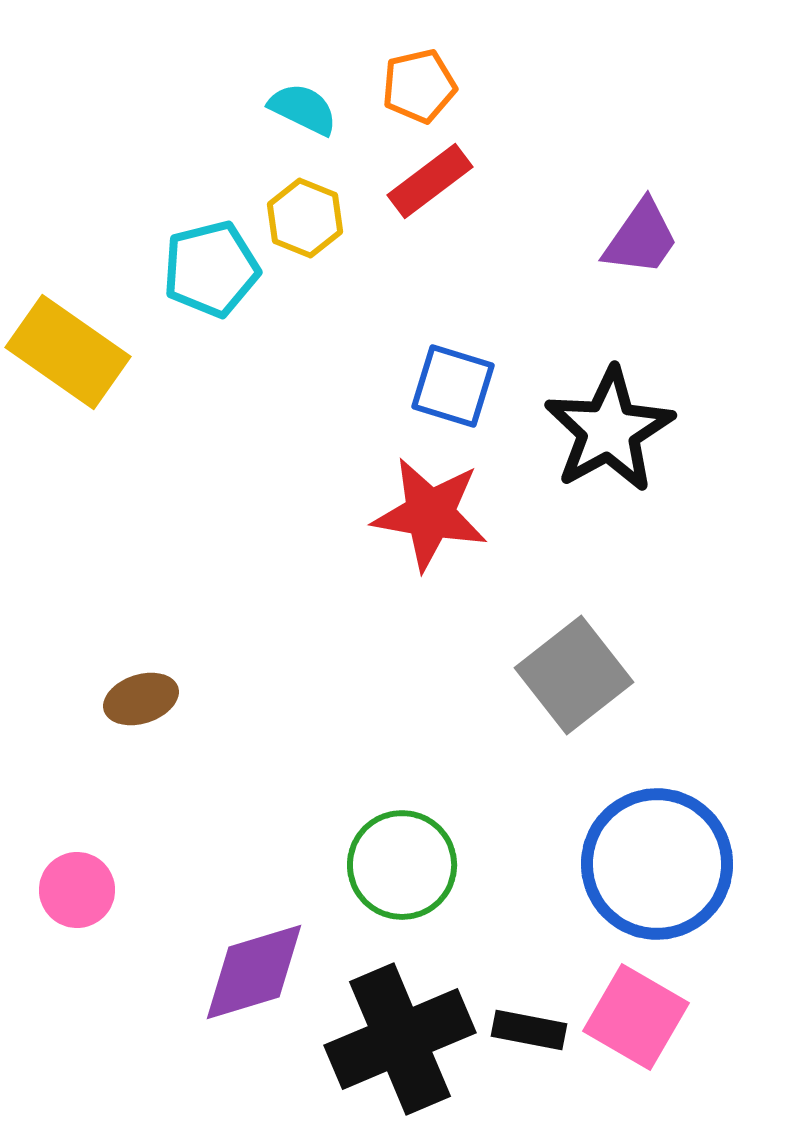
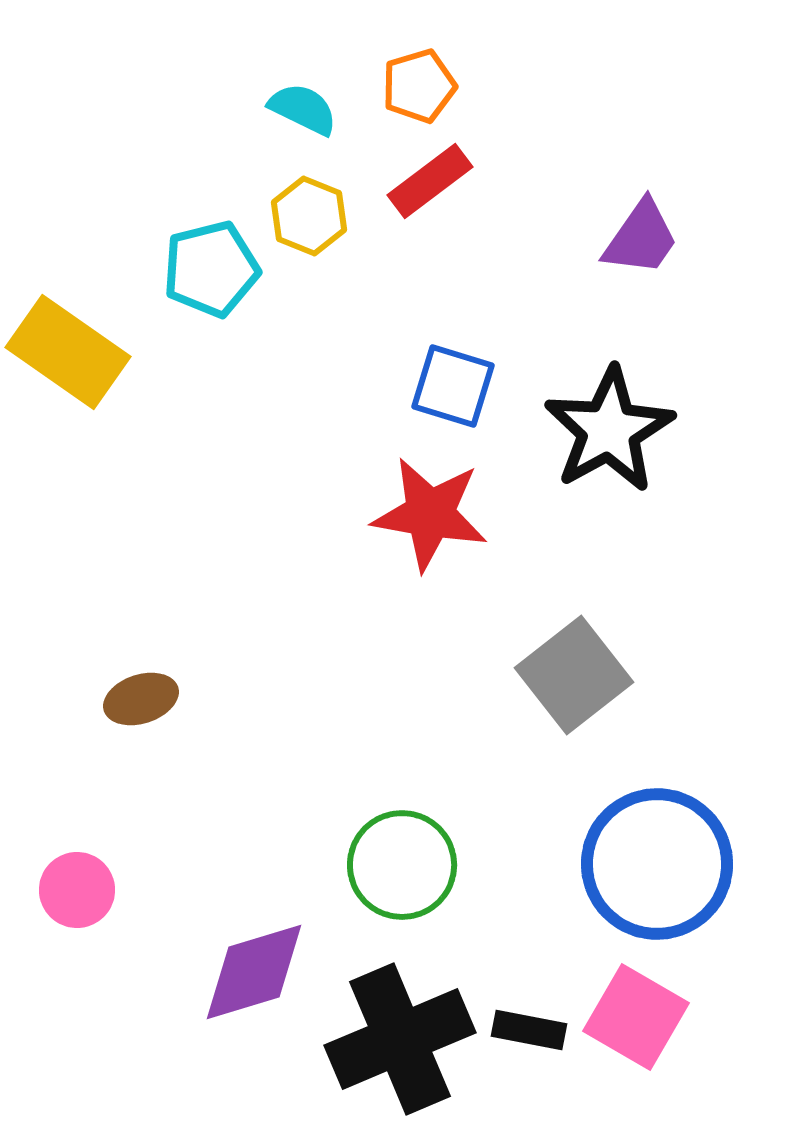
orange pentagon: rotated 4 degrees counterclockwise
yellow hexagon: moved 4 px right, 2 px up
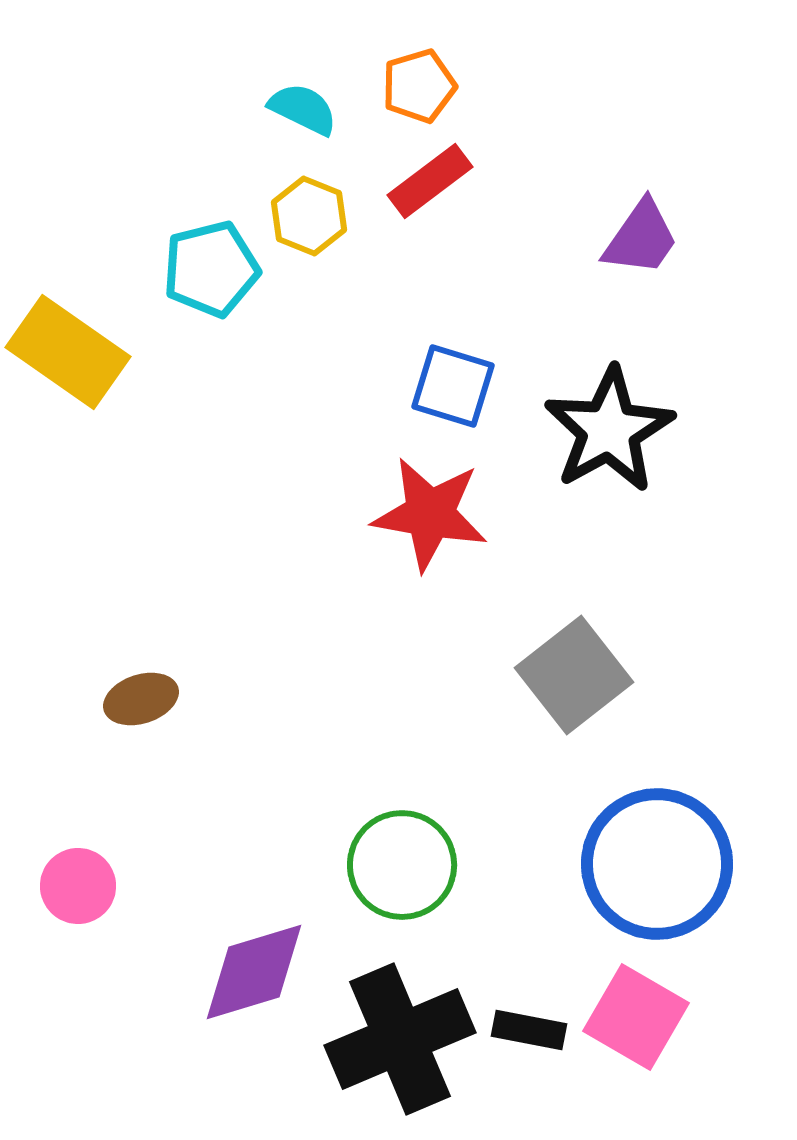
pink circle: moved 1 px right, 4 px up
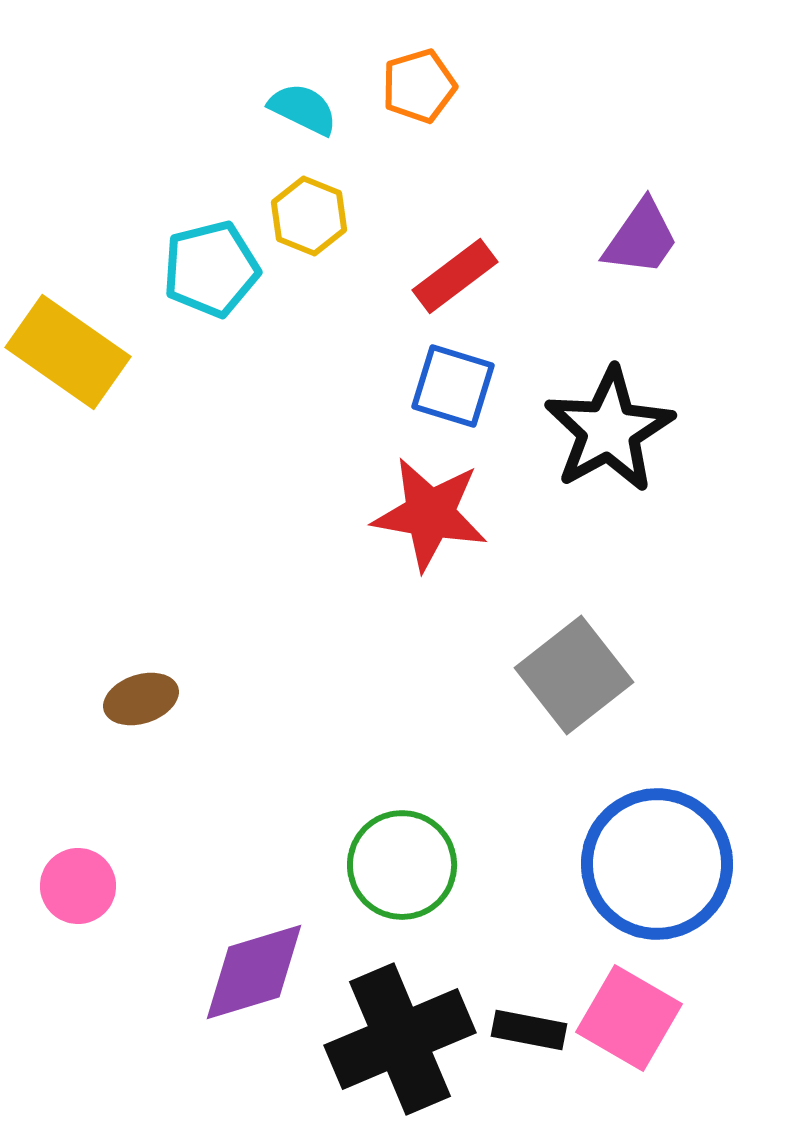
red rectangle: moved 25 px right, 95 px down
pink square: moved 7 px left, 1 px down
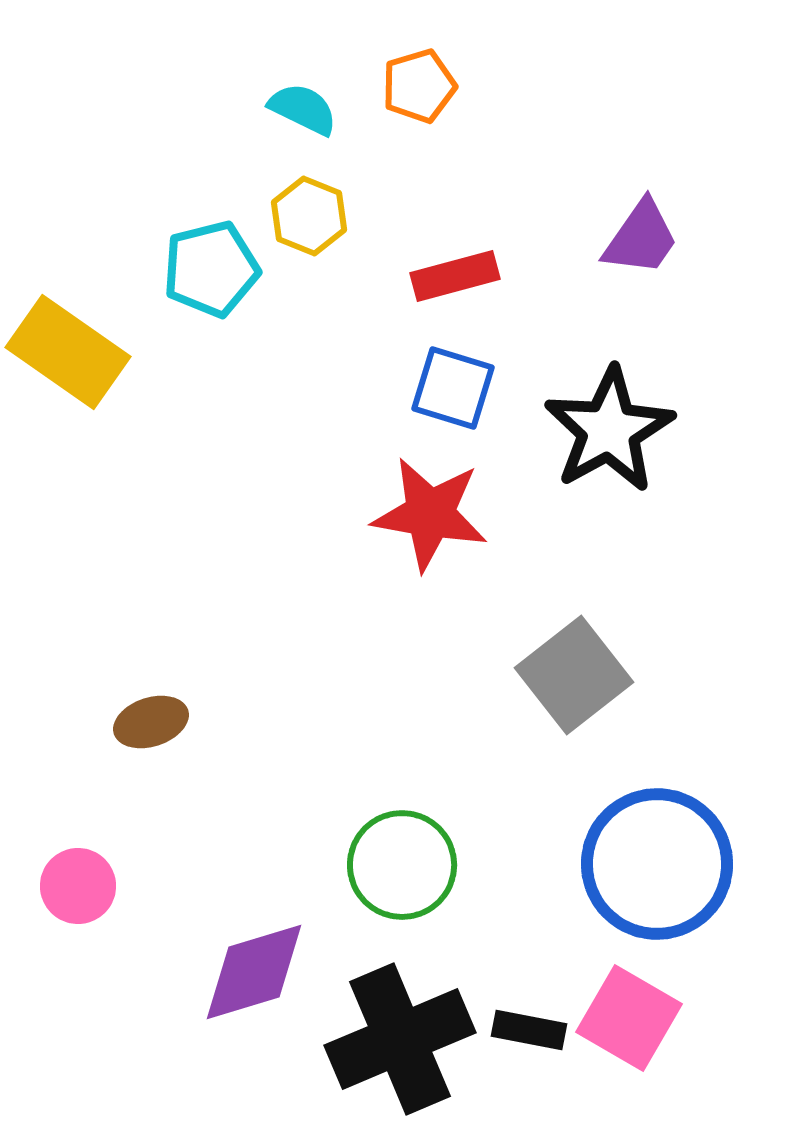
red rectangle: rotated 22 degrees clockwise
blue square: moved 2 px down
brown ellipse: moved 10 px right, 23 px down
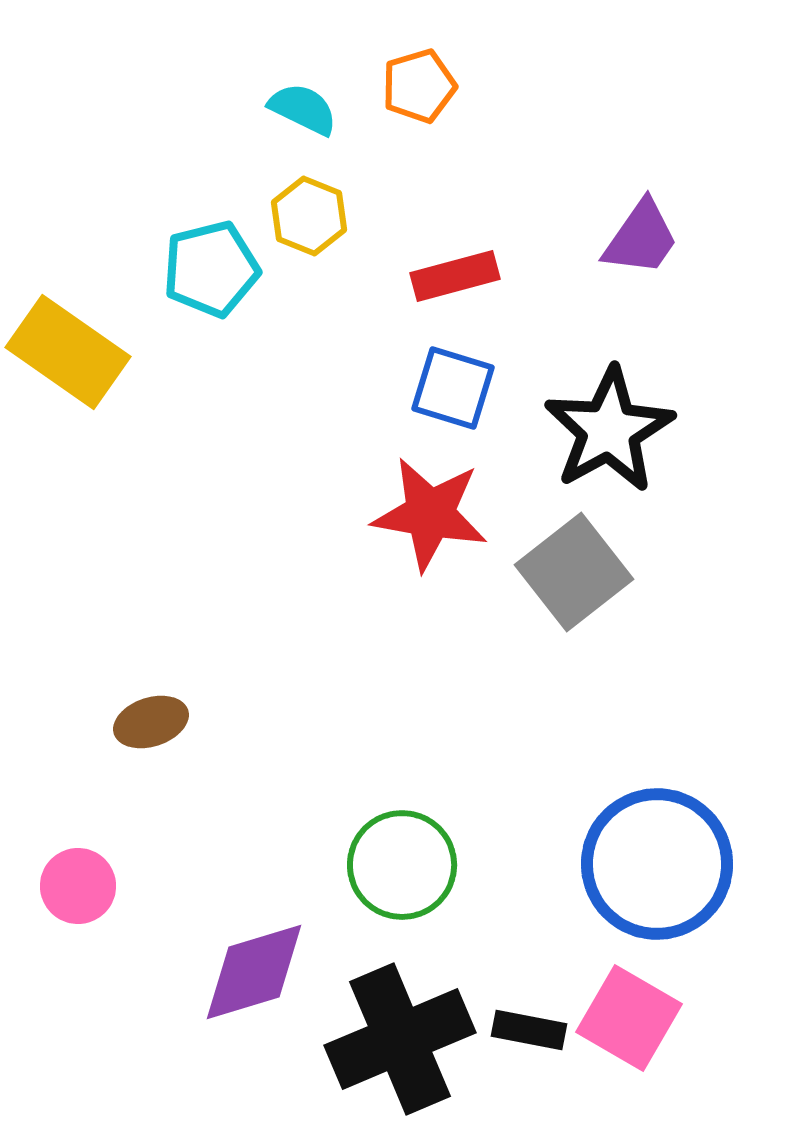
gray square: moved 103 px up
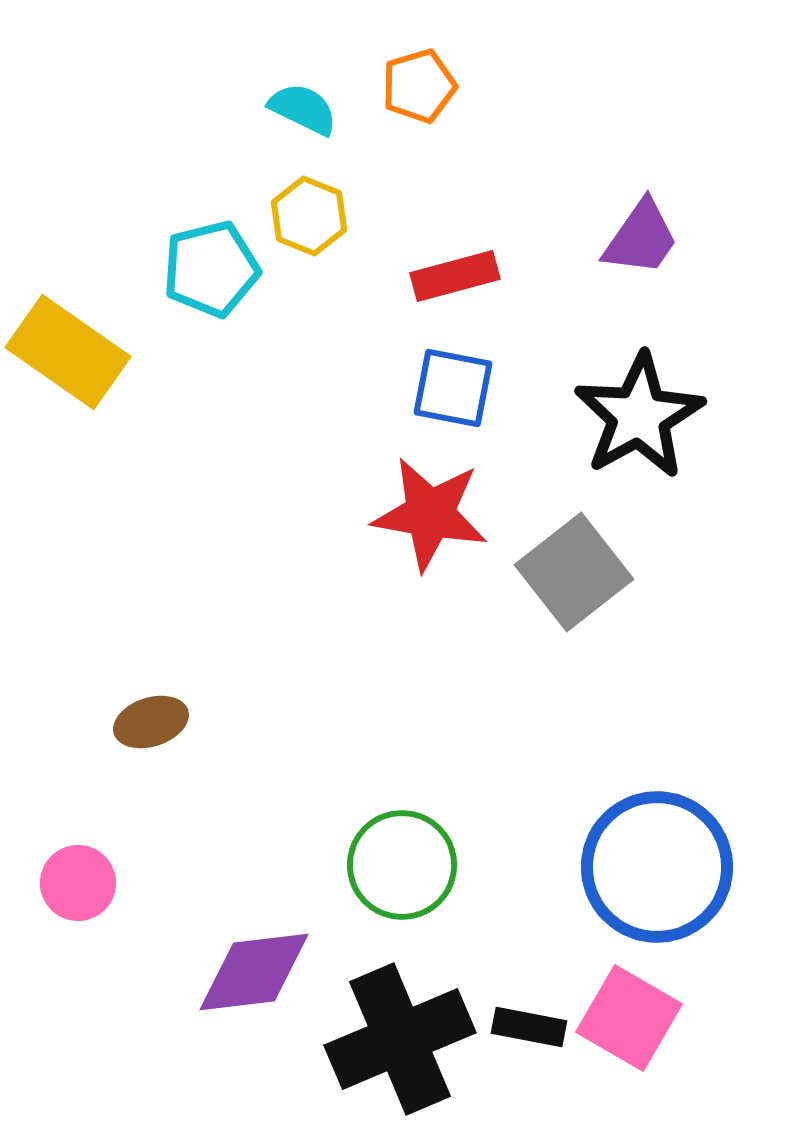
blue square: rotated 6 degrees counterclockwise
black star: moved 30 px right, 14 px up
blue circle: moved 3 px down
pink circle: moved 3 px up
purple diamond: rotated 10 degrees clockwise
black rectangle: moved 3 px up
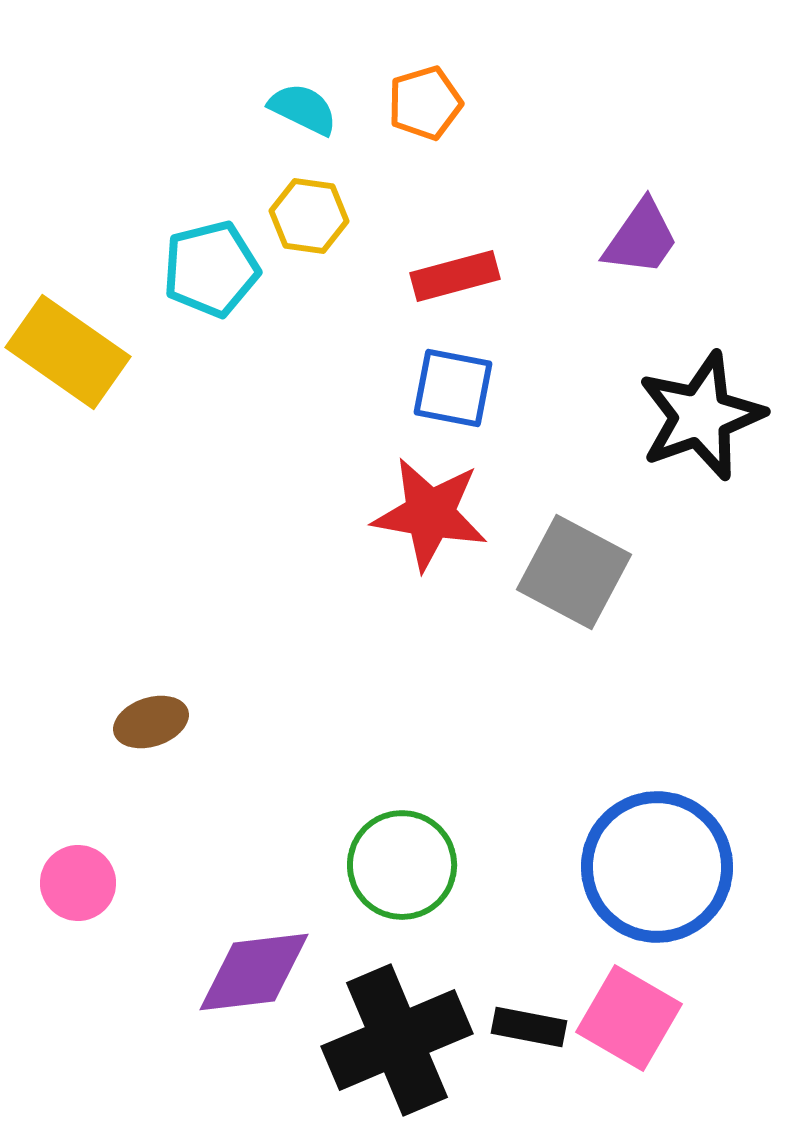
orange pentagon: moved 6 px right, 17 px down
yellow hexagon: rotated 14 degrees counterclockwise
black star: moved 62 px right; rotated 9 degrees clockwise
gray square: rotated 24 degrees counterclockwise
black cross: moved 3 px left, 1 px down
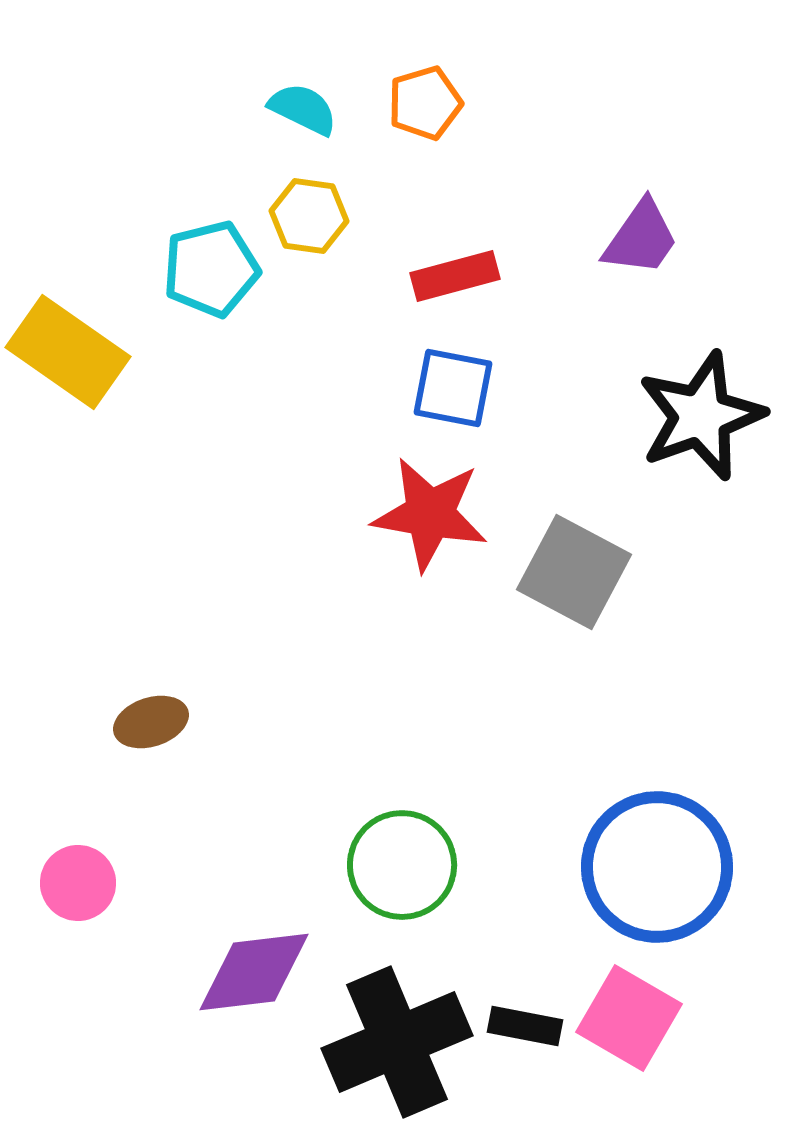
black rectangle: moved 4 px left, 1 px up
black cross: moved 2 px down
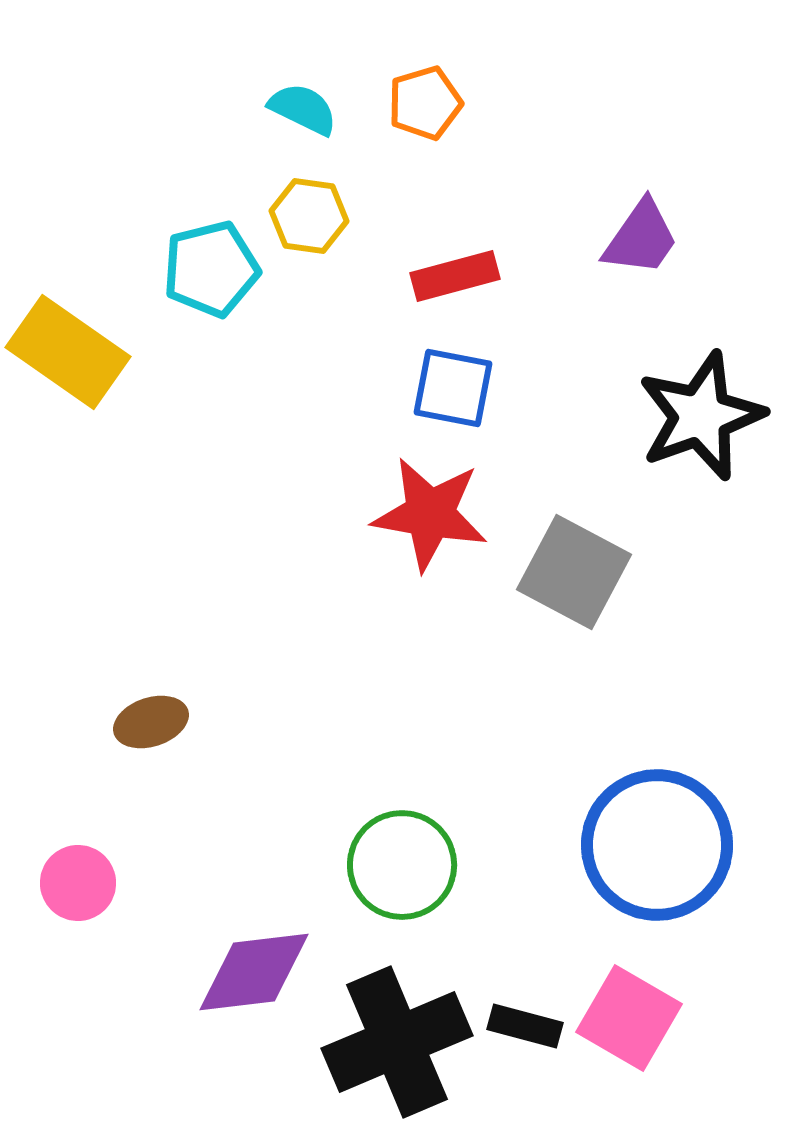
blue circle: moved 22 px up
black rectangle: rotated 4 degrees clockwise
